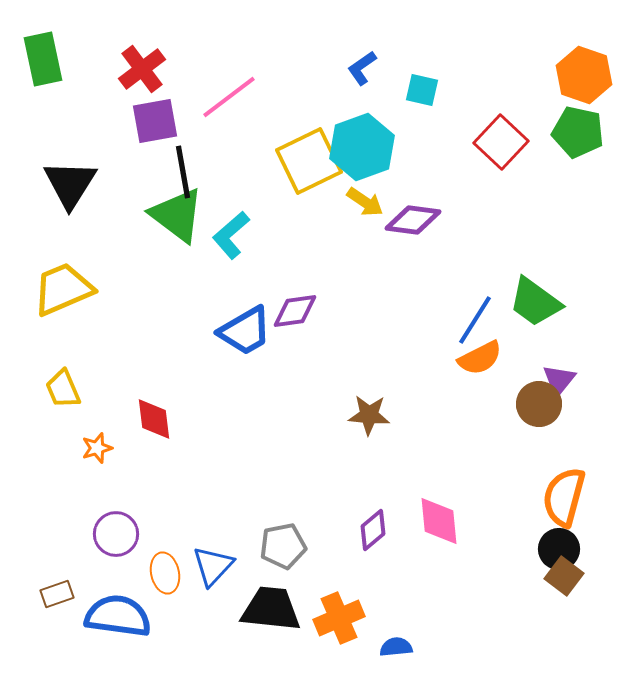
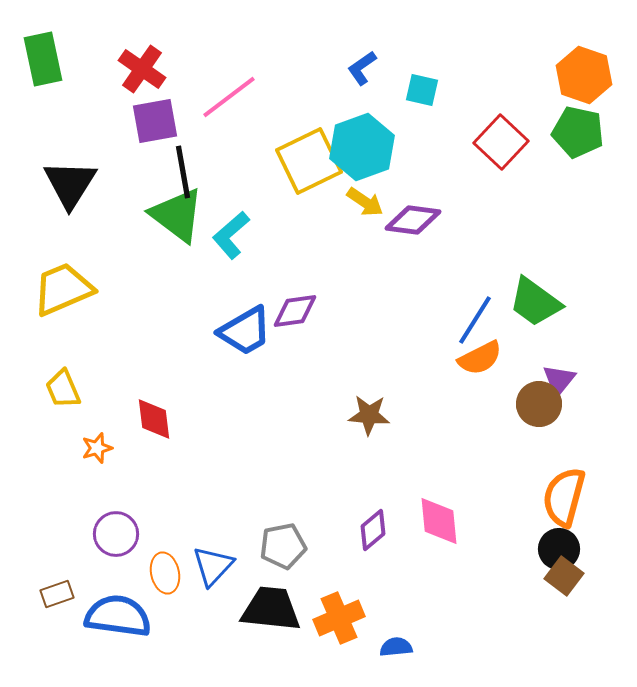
red cross at (142, 69): rotated 18 degrees counterclockwise
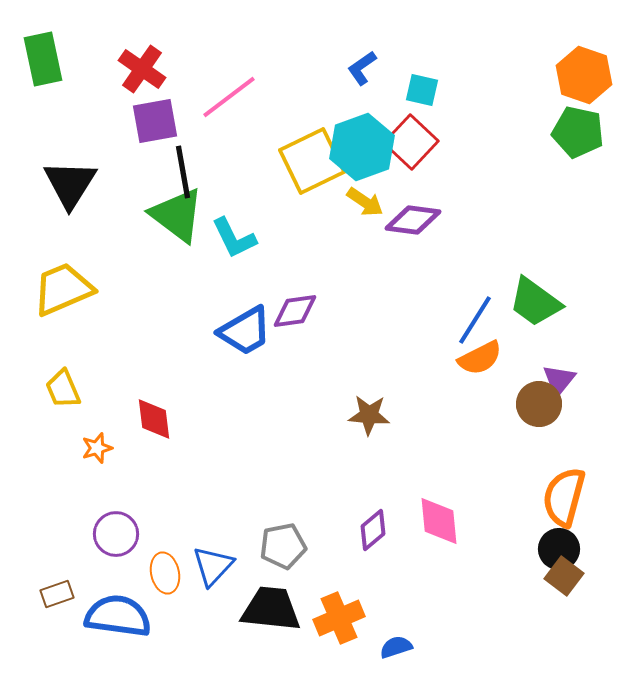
red square at (501, 142): moved 90 px left
yellow square at (309, 161): moved 3 px right
cyan L-shape at (231, 235): moved 3 px right, 3 px down; rotated 75 degrees counterclockwise
blue semicircle at (396, 647): rotated 12 degrees counterclockwise
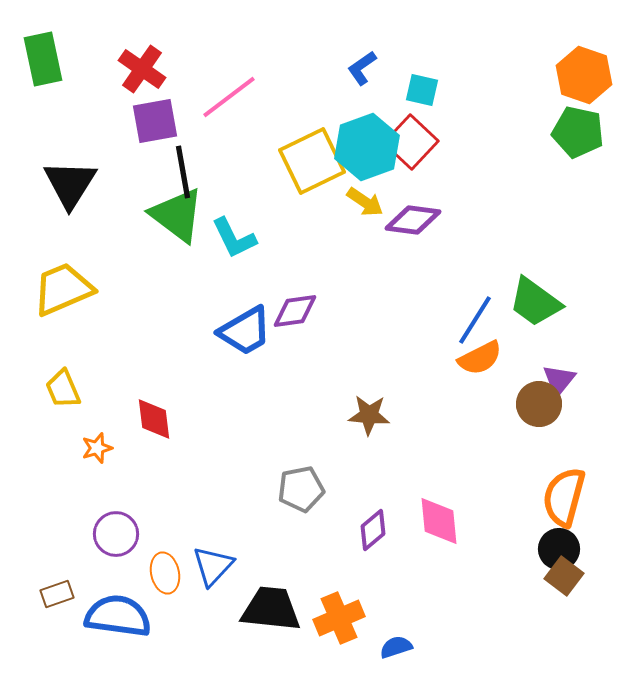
cyan hexagon at (362, 147): moved 5 px right
gray pentagon at (283, 546): moved 18 px right, 57 px up
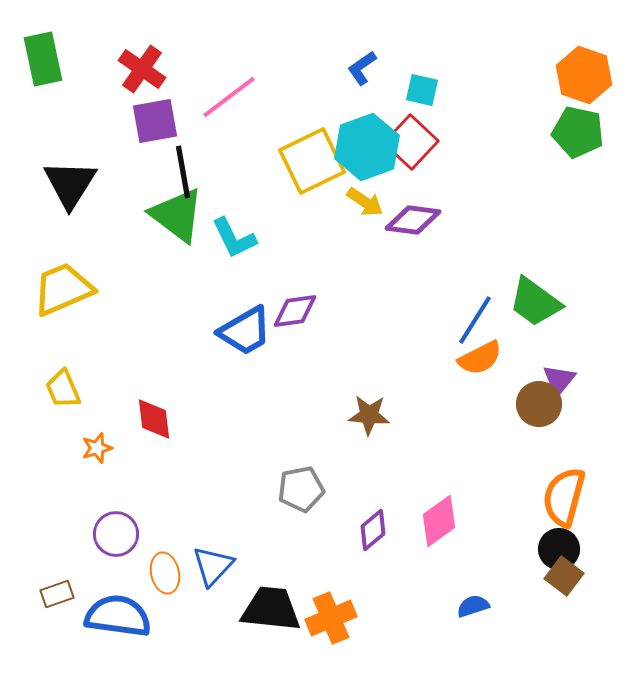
pink diamond at (439, 521): rotated 60 degrees clockwise
orange cross at (339, 618): moved 8 px left
blue semicircle at (396, 647): moved 77 px right, 41 px up
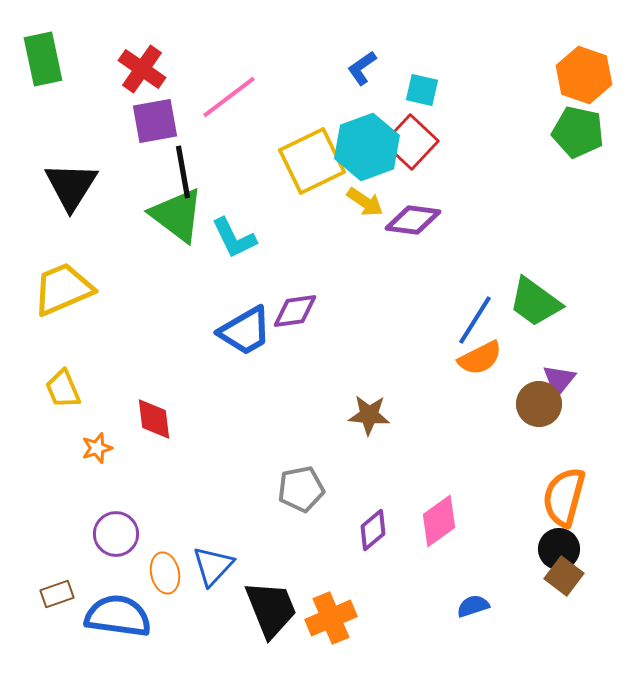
black triangle at (70, 184): moved 1 px right, 2 px down
black trapezoid at (271, 609): rotated 62 degrees clockwise
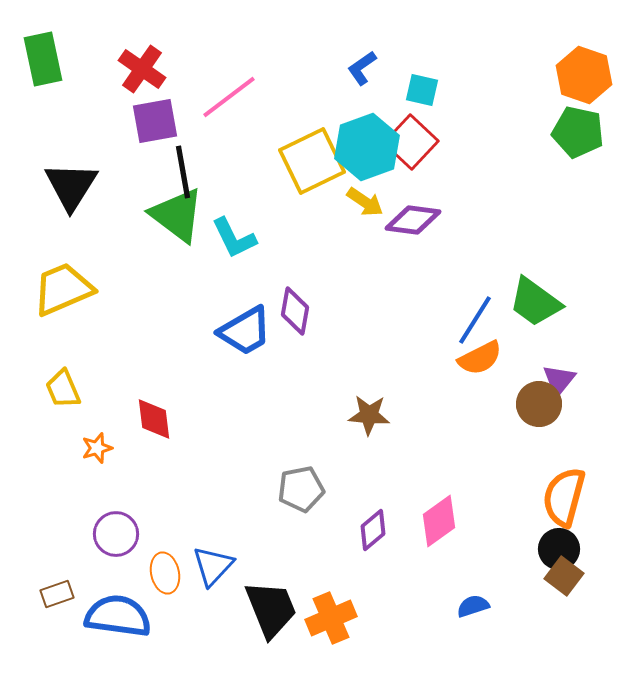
purple diamond at (295, 311): rotated 72 degrees counterclockwise
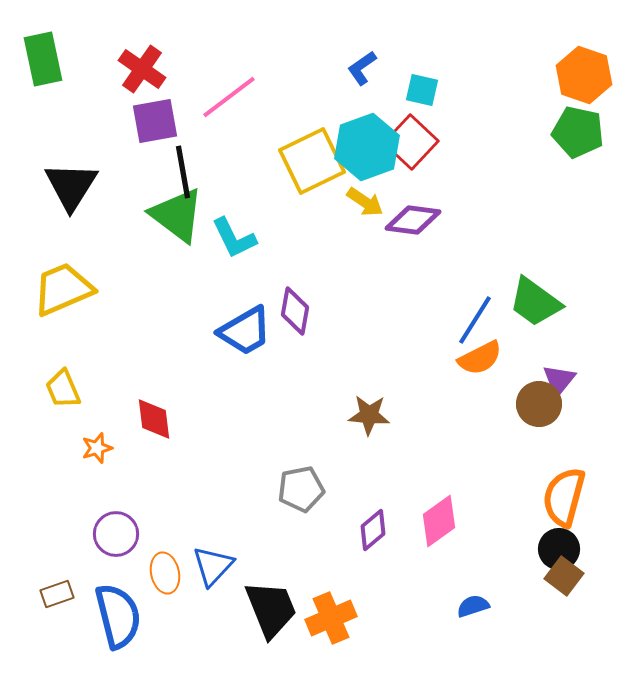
blue semicircle at (118, 616): rotated 68 degrees clockwise
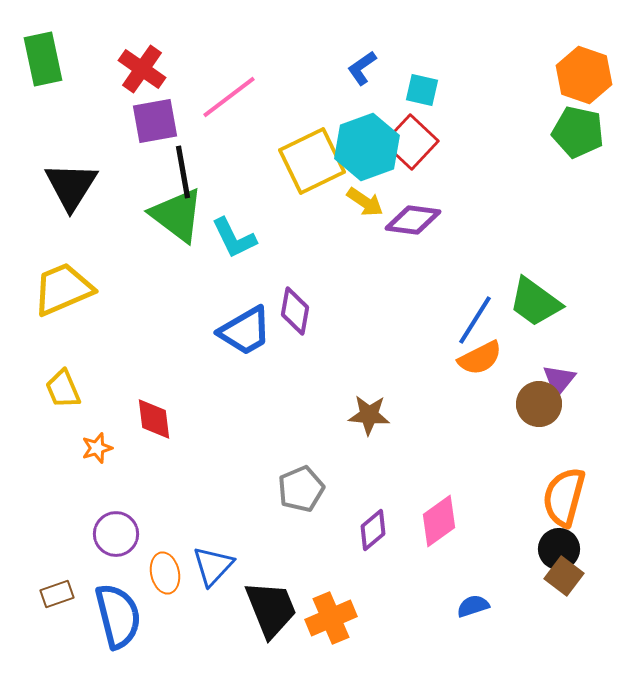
gray pentagon at (301, 489): rotated 12 degrees counterclockwise
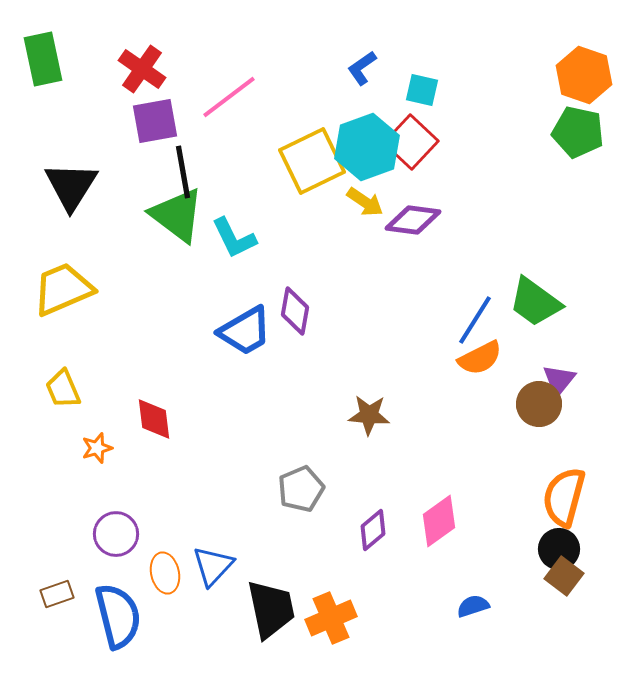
black trapezoid at (271, 609): rotated 10 degrees clockwise
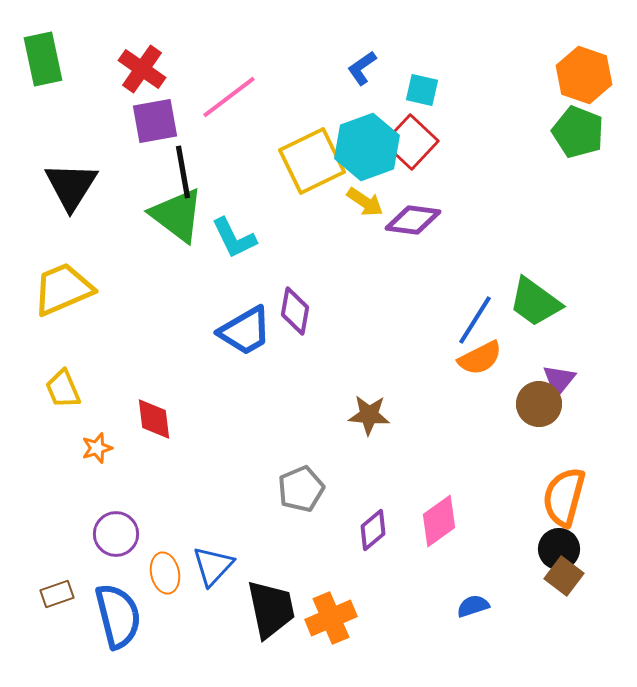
green pentagon at (578, 132): rotated 9 degrees clockwise
